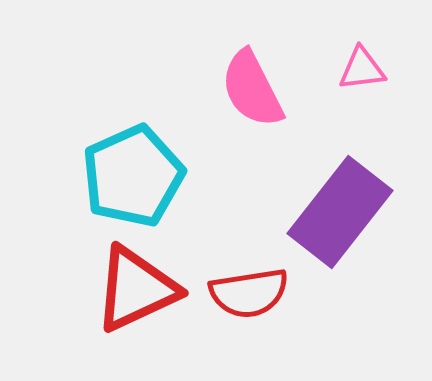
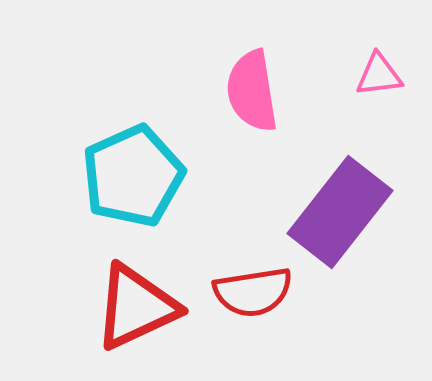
pink triangle: moved 17 px right, 6 px down
pink semicircle: moved 2 px down; rotated 18 degrees clockwise
red triangle: moved 18 px down
red semicircle: moved 4 px right, 1 px up
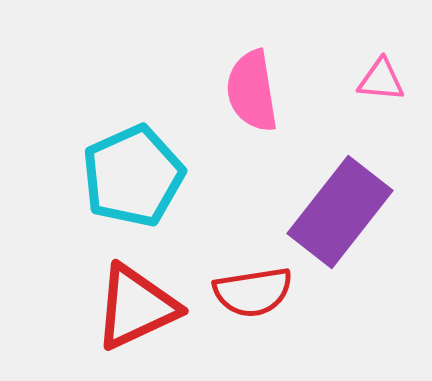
pink triangle: moved 2 px right, 5 px down; rotated 12 degrees clockwise
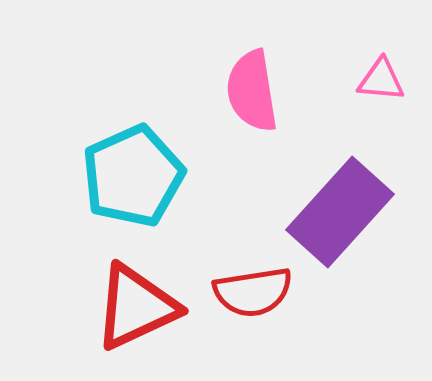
purple rectangle: rotated 4 degrees clockwise
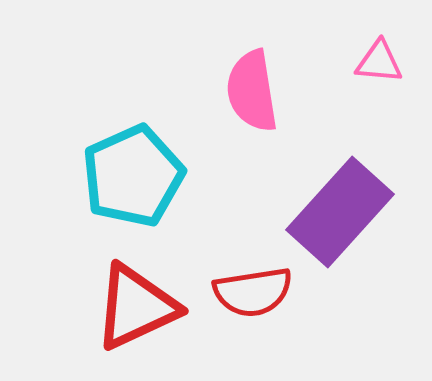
pink triangle: moved 2 px left, 18 px up
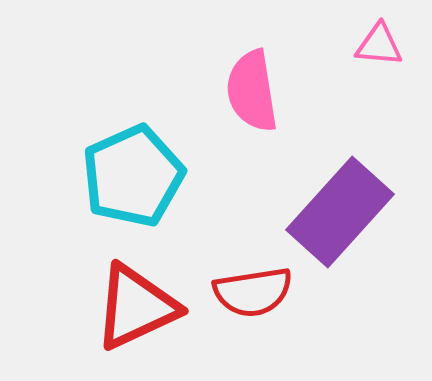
pink triangle: moved 17 px up
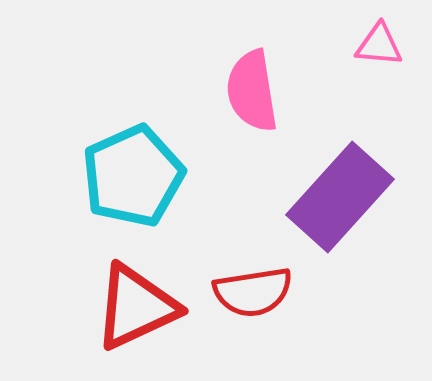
purple rectangle: moved 15 px up
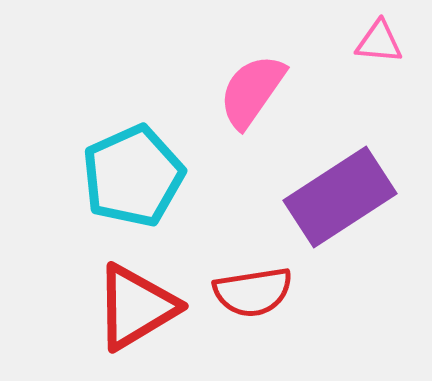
pink triangle: moved 3 px up
pink semicircle: rotated 44 degrees clockwise
purple rectangle: rotated 15 degrees clockwise
red triangle: rotated 6 degrees counterclockwise
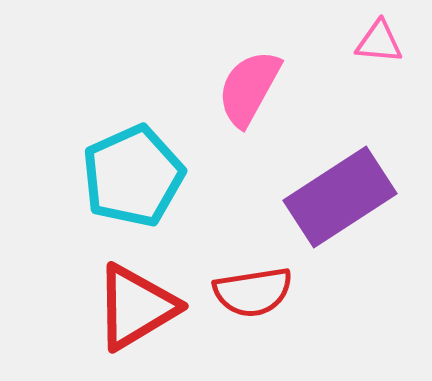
pink semicircle: moved 3 px left, 3 px up; rotated 6 degrees counterclockwise
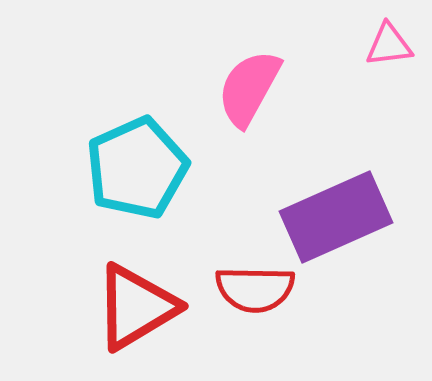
pink triangle: moved 10 px right, 3 px down; rotated 12 degrees counterclockwise
cyan pentagon: moved 4 px right, 8 px up
purple rectangle: moved 4 px left, 20 px down; rotated 9 degrees clockwise
red semicircle: moved 2 px right, 3 px up; rotated 10 degrees clockwise
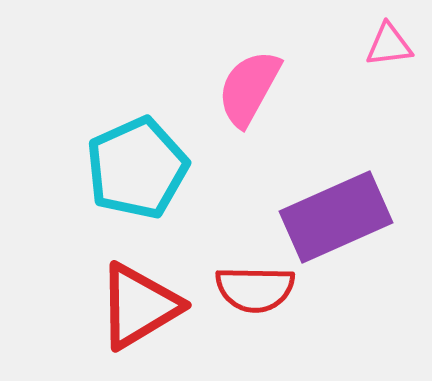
red triangle: moved 3 px right, 1 px up
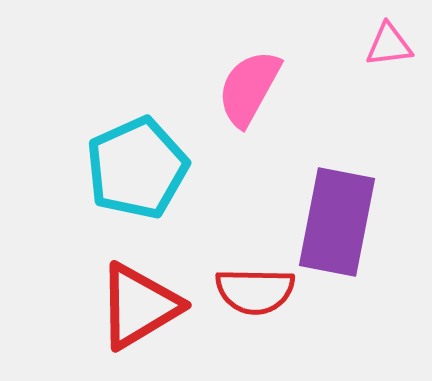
purple rectangle: moved 1 px right, 5 px down; rotated 55 degrees counterclockwise
red semicircle: moved 2 px down
